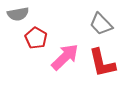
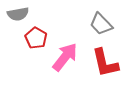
pink arrow: rotated 8 degrees counterclockwise
red L-shape: moved 3 px right
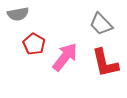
red pentagon: moved 2 px left, 6 px down
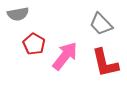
pink arrow: moved 1 px up
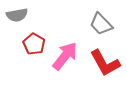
gray semicircle: moved 1 px left, 1 px down
red L-shape: rotated 16 degrees counterclockwise
